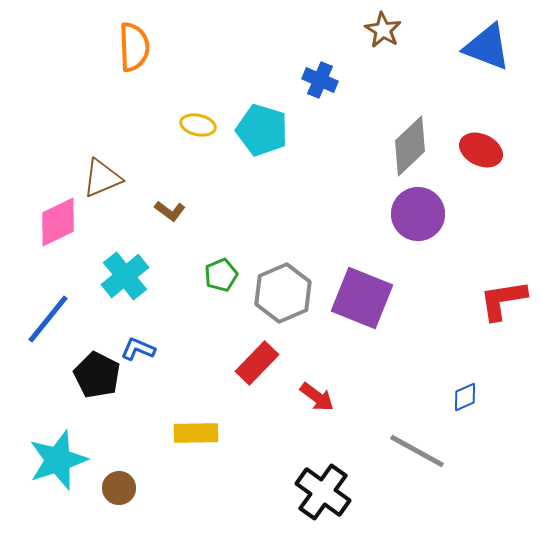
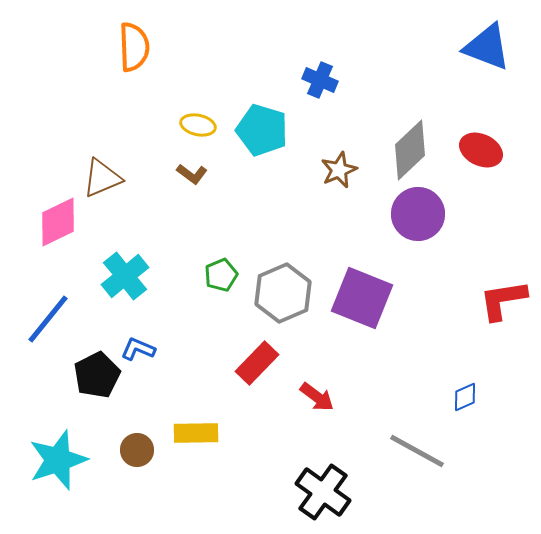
brown star: moved 44 px left, 140 px down; rotated 18 degrees clockwise
gray diamond: moved 4 px down
brown L-shape: moved 22 px right, 37 px up
black pentagon: rotated 18 degrees clockwise
brown circle: moved 18 px right, 38 px up
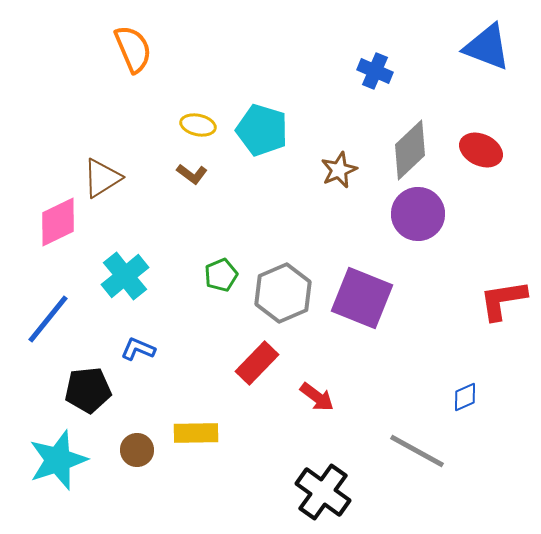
orange semicircle: moved 1 px left, 2 px down; rotated 21 degrees counterclockwise
blue cross: moved 55 px right, 9 px up
brown triangle: rotated 9 degrees counterclockwise
black pentagon: moved 9 px left, 15 px down; rotated 21 degrees clockwise
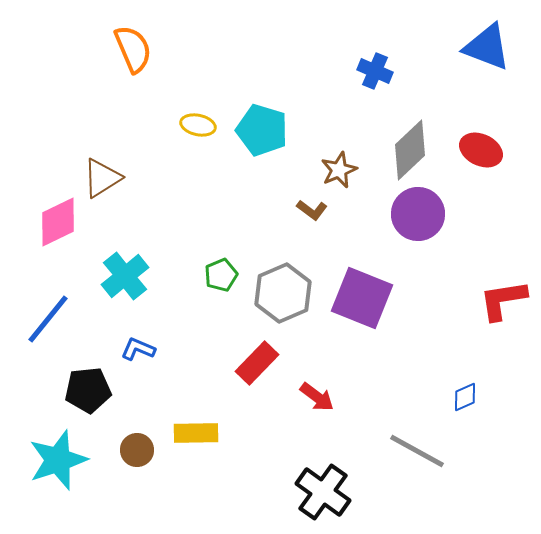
brown L-shape: moved 120 px right, 36 px down
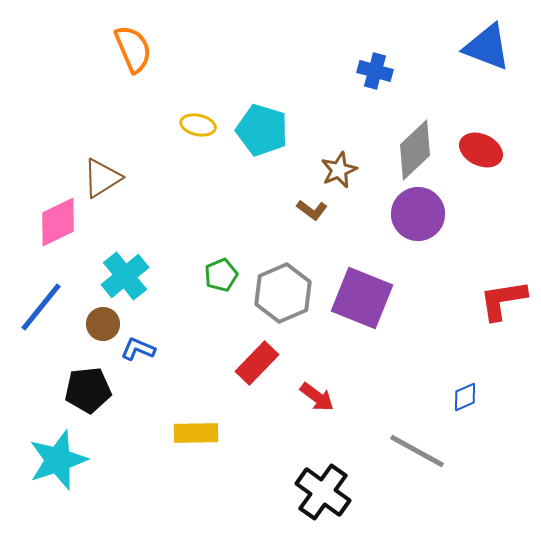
blue cross: rotated 8 degrees counterclockwise
gray diamond: moved 5 px right
blue line: moved 7 px left, 12 px up
brown circle: moved 34 px left, 126 px up
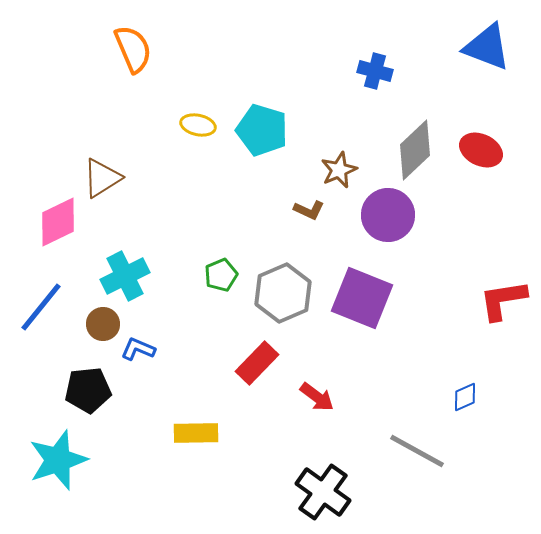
brown L-shape: moved 3 px left; rotated 12 degrees counterclockwise
purple circle: moved 30 px left, 1 px down
cyan cross: rotated 12 degrees clockwise
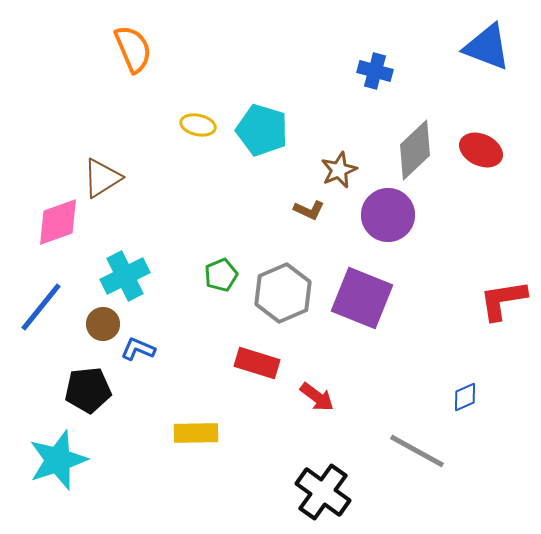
pink diamond: rotated 6 degrees clockwise
red rectangle: rotated 63 degrees clockwise
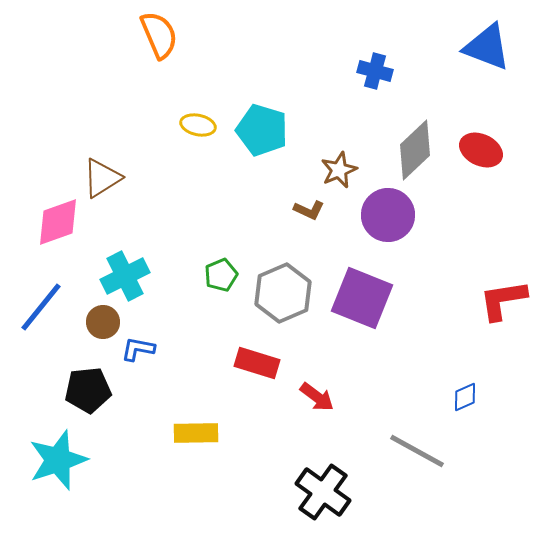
orange semicircle: moved 26 px right, 14 px up
brown circle: moved 2 px up
blue L-shape: rotated 12 degrees counterclockwise
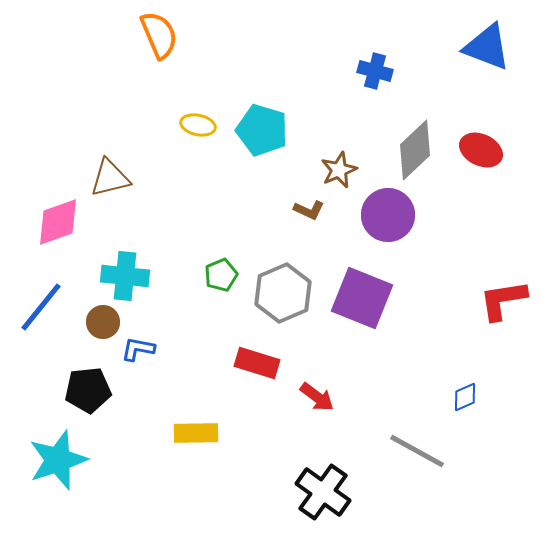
brown triangle: moved 8 px right; rotated 18 degrees clockwise
cyan cross: rotated 33 degrees clockwise
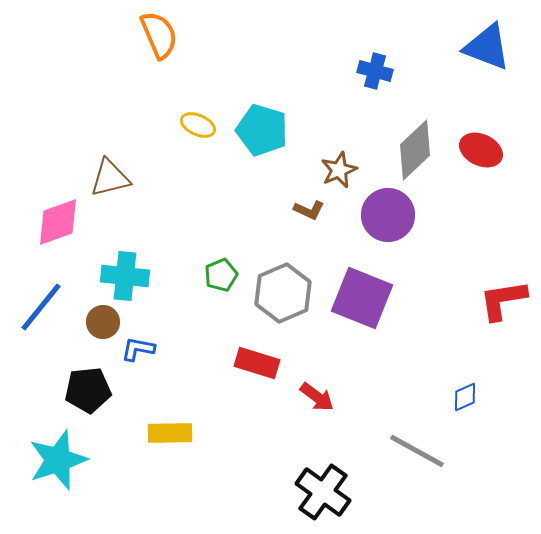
yellow ellipse: rotated 12 degrees clockwise
yellow rectangle: moved 26 px left
